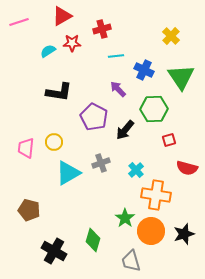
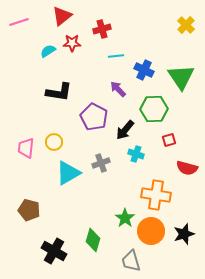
red triangle: rotated 10 degrees counterclockwise
yellow cross: moved 15 px right, 11 px up
cyan cross: moved 16 px up; rotated 28 degrees counterclockwise
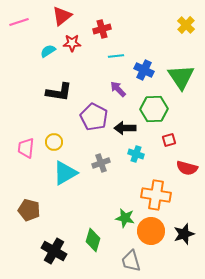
black arrow: moved 2 px up; rotated 50 degrees clockwise
cyan triangle: moved 3 px left
green star: rotated 24 degrees counterclockwise
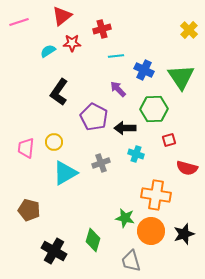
yellow cross: moved 3 px right, 5 px down
black L-shape: rotated 116 degrees clockwise
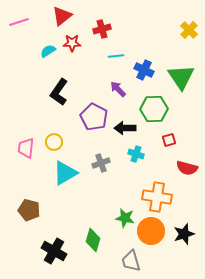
orange cross: moved 1 px right, 2 px down
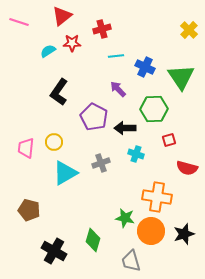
pink line: rotated 36 degrees clockwise
blue cross: moved 1 px right, 3 px up
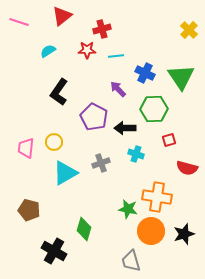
red star: moved 15 px right, 7 px down
blue cross: moved 6 px down
green star: moved 3 px right, 9 px up
green diamond: moved 9 px left, 11 px up
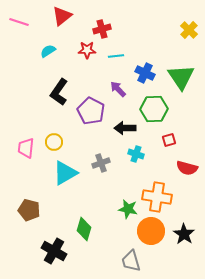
purple pentagon: moved 3 px left, 6 px up
black star: rotated 20 degrees counterclockwise
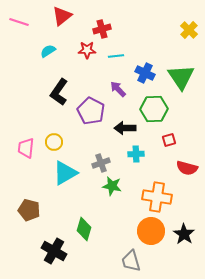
cyan cross: rotated 21 degrees counterclockwise
green star: moved 16 px left, 23 px up
